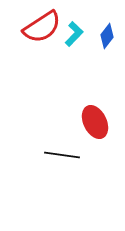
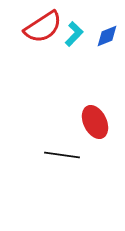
red semicircle: moved 1 px right
blue diamond: rotated 30 degrees clockwise
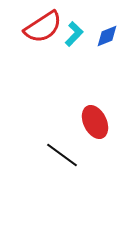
black line: rotated 28 degrees clockwise
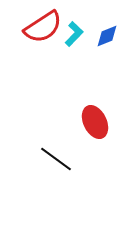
black line: moved 6 px left, 4 px down
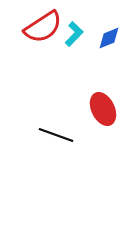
blue diamond: moved 2 px right, 2 px down
red ellipse: moved 8 px right, 13 px up
black line: moved 24 px up; rotated 16 degrees counterclockwise
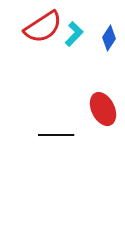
blue diamond: rotated 35 degrees counterclockwise
black line: rotated 20 degrees counterclockwise
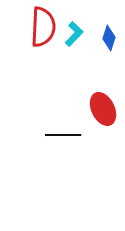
red semicircle: rotated 54 degrees counterclockwise
blue diamond: rotated 15 degrees counterclockwise
black line: moved 7 px right
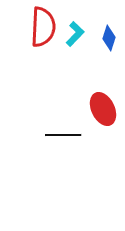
cyan L-shape: moved 1 px right
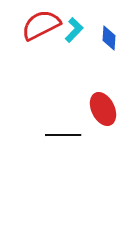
red semicircle: moved 2 px left, 2 px up; rotated 120 degrees counterclockwise
cyan L-shape: moved 1 px left, 4 px up
blue diamond: rotated 15 degrees counterclockwise
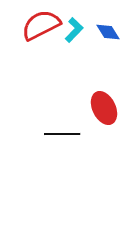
blue diamond: moved 1 px left, 6 px up; rotated 35 degrees counterclockwise
red ellipse: moved 1 px right, 1 px up
black line: moved 1 px left, 1 px up
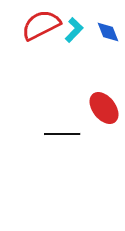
blue diamond: rotated 10 degrees clockwise
red ellipse: rotated 12 degrees counterclockwise
